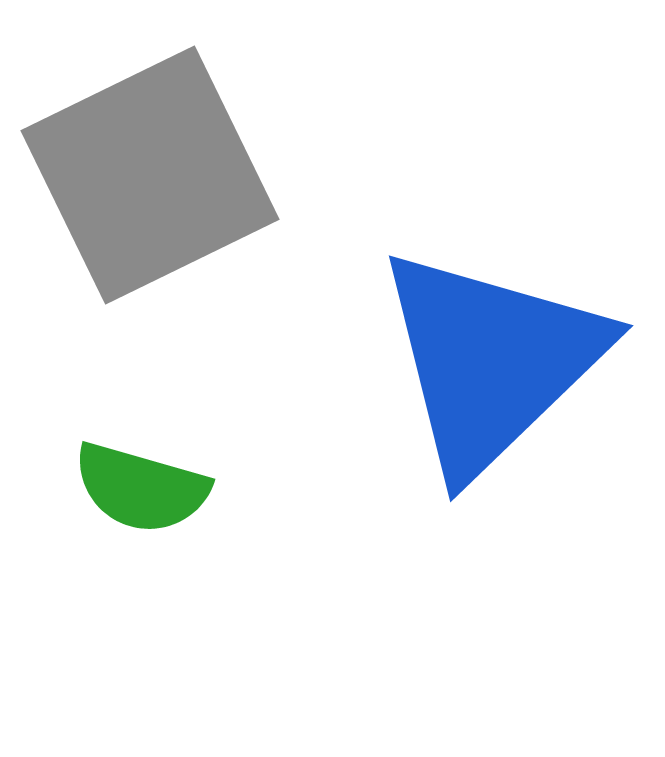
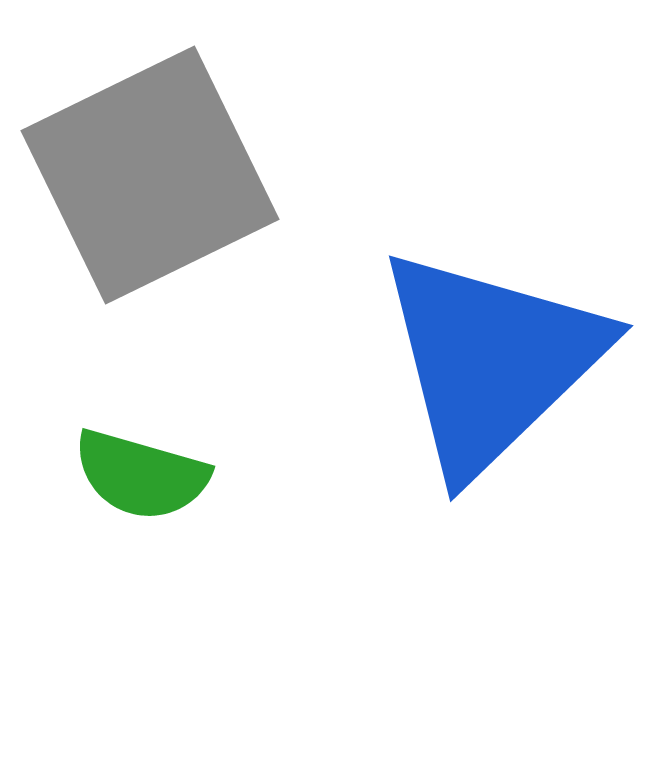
green semicircle: moved 13 px up
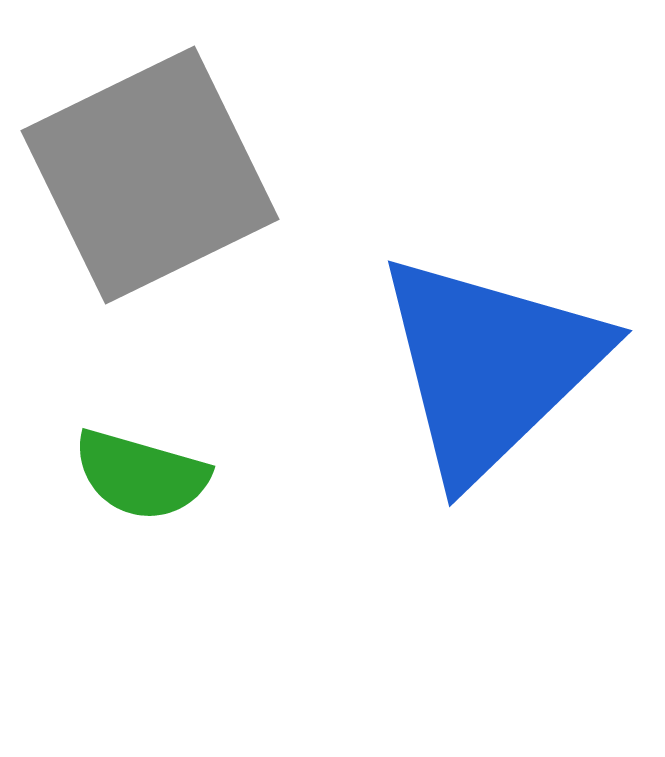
blue triangle: moved 1 px left, 5 px down
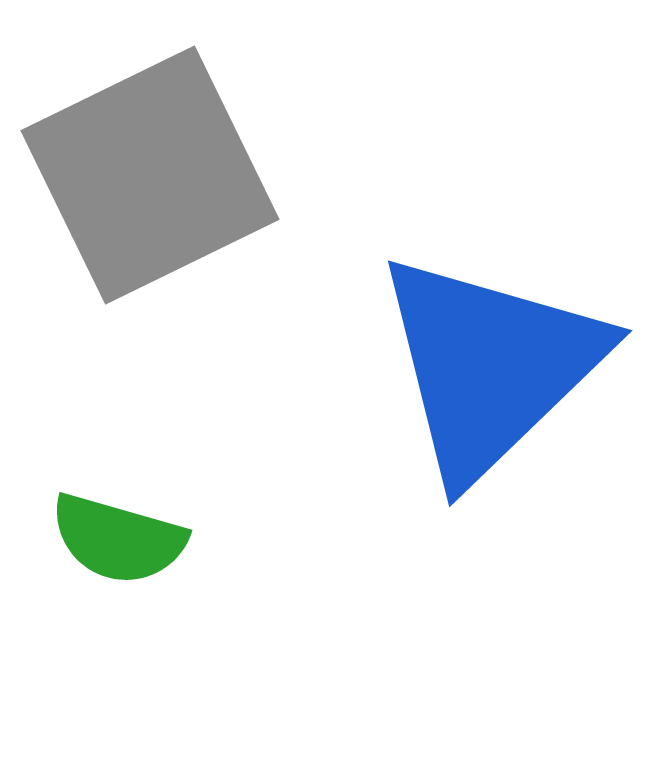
green semicircle: moved 23 px left, 64 px down
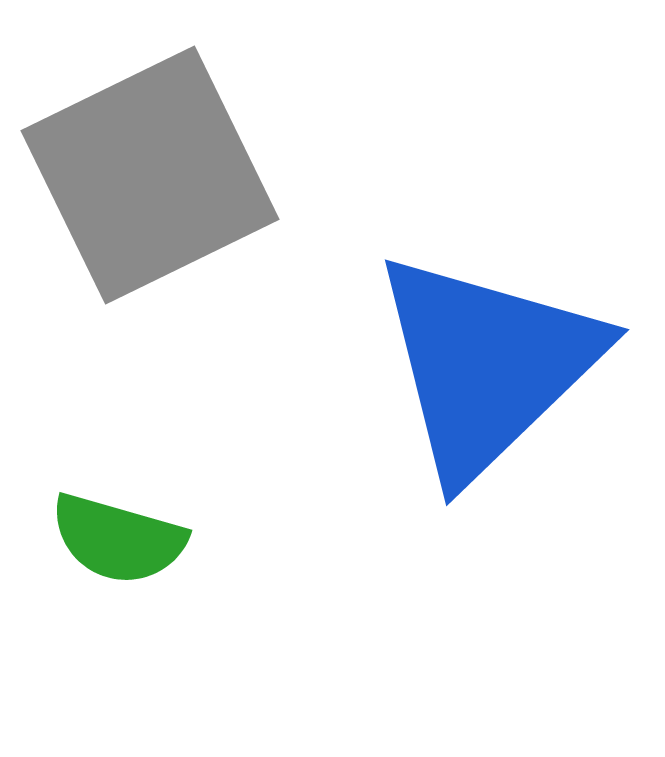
blue triangle: moved 3 px left, 1 px up
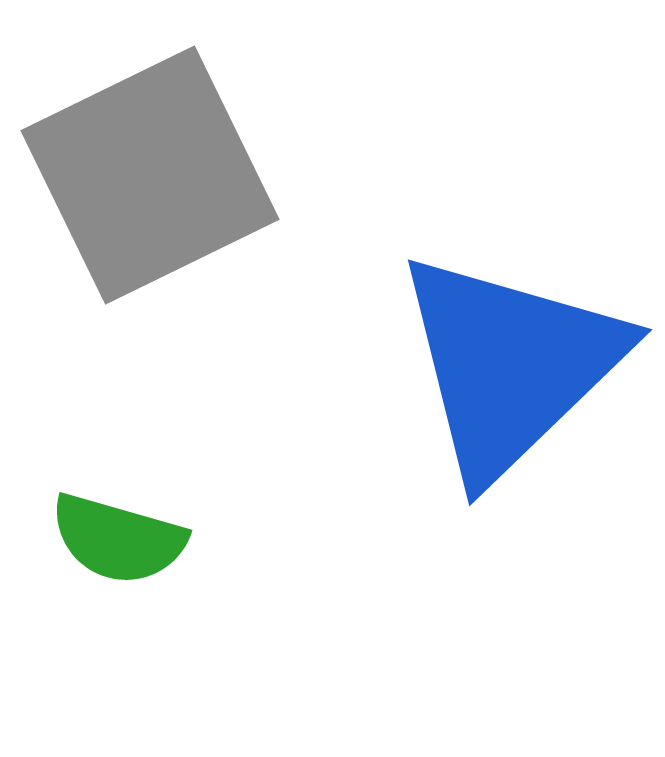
blue triangle: moved 23 px right
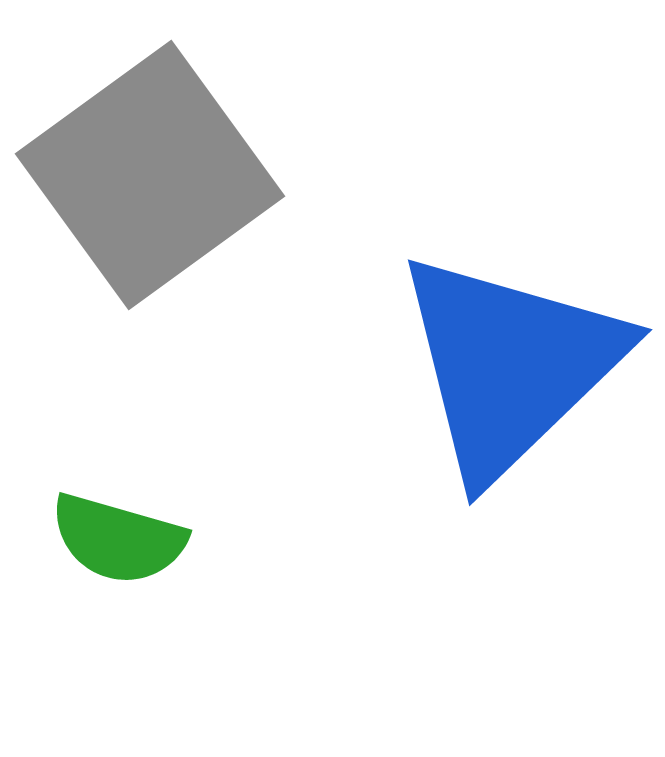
gray square: rotated 10 degrees counterclockwise
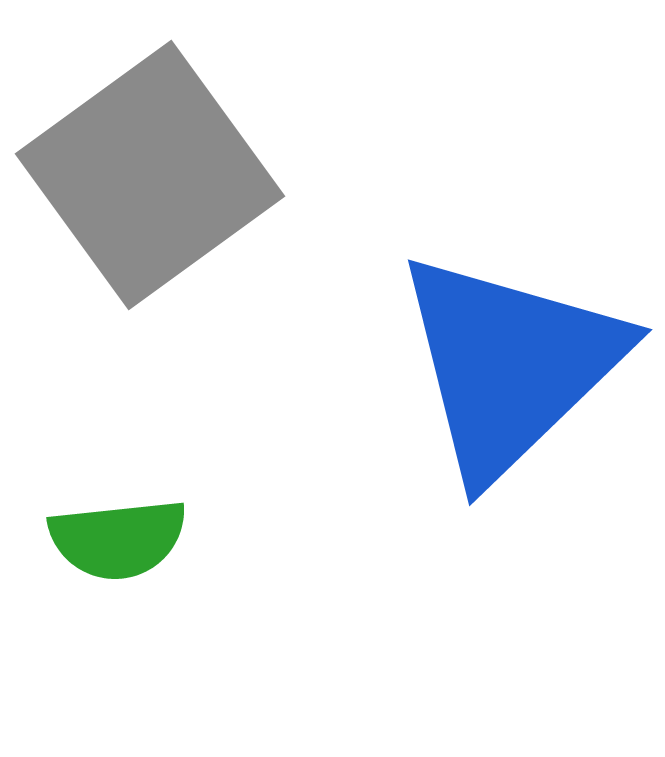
green semicircle: rotated 22 degrees counterclockwise
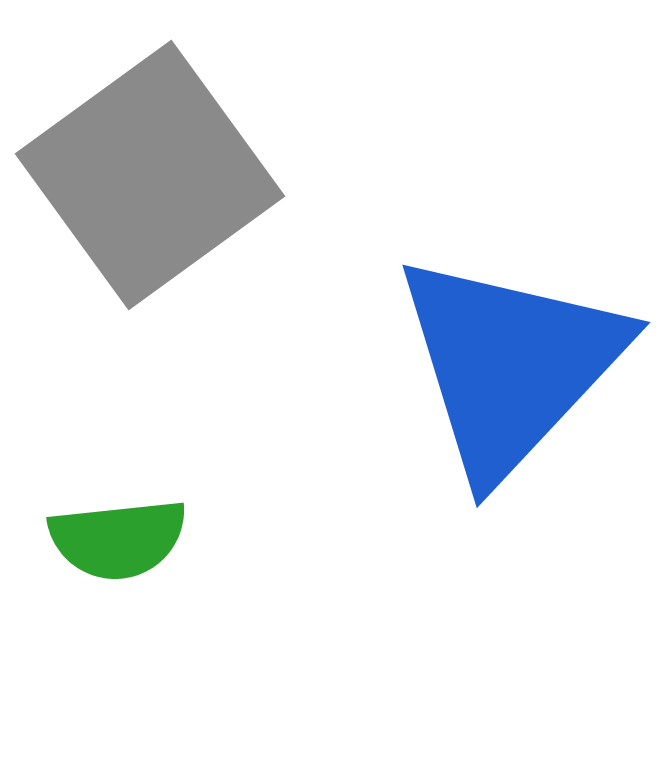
blue triangle: rotated 3 degrees counterclockwise
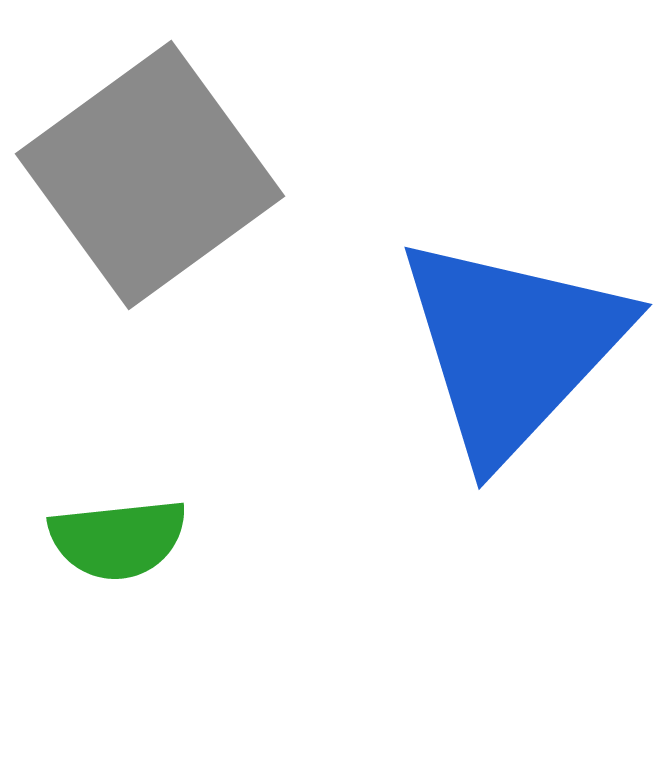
blue triangle: moved 2 px right, 18 px up
